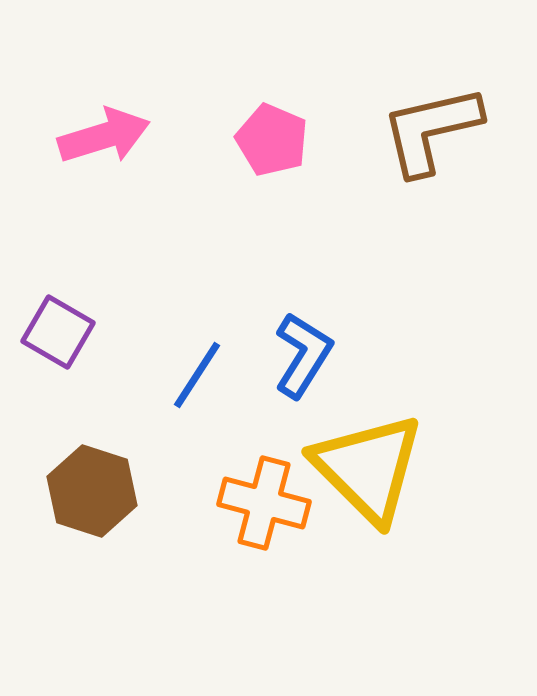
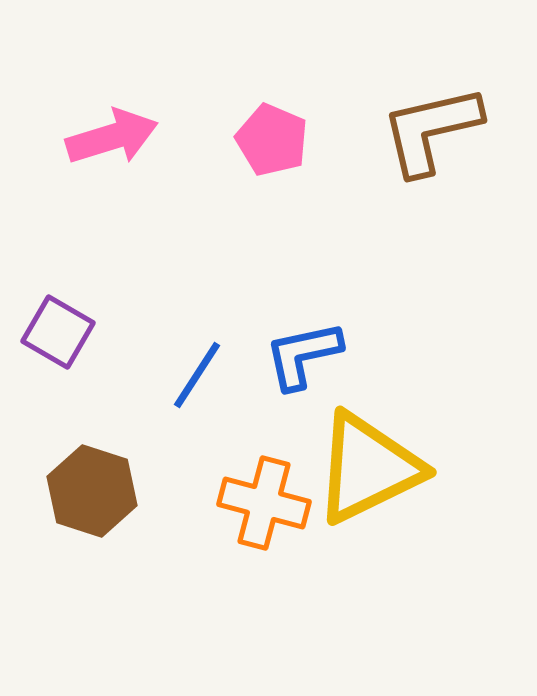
pink arrow: moved 8 px right, 1 px down
blue L-shape: rotated 134 degrees counterclockwise
yellow triangle: rotated 49 degrees clockwise
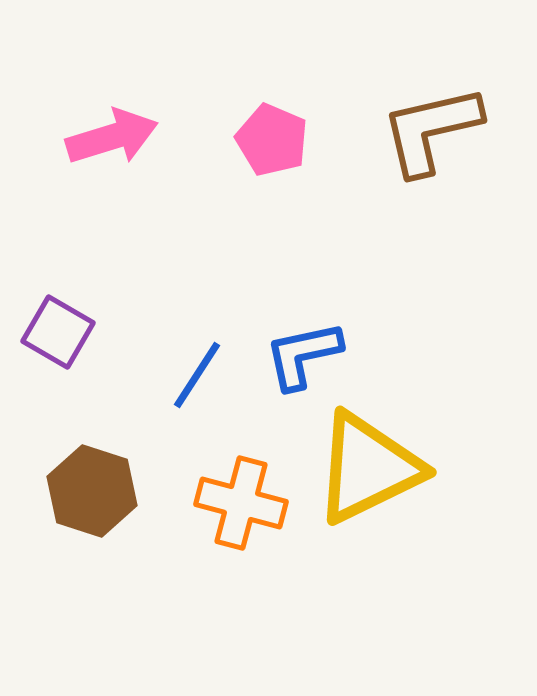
orange cross: moved 23 px left
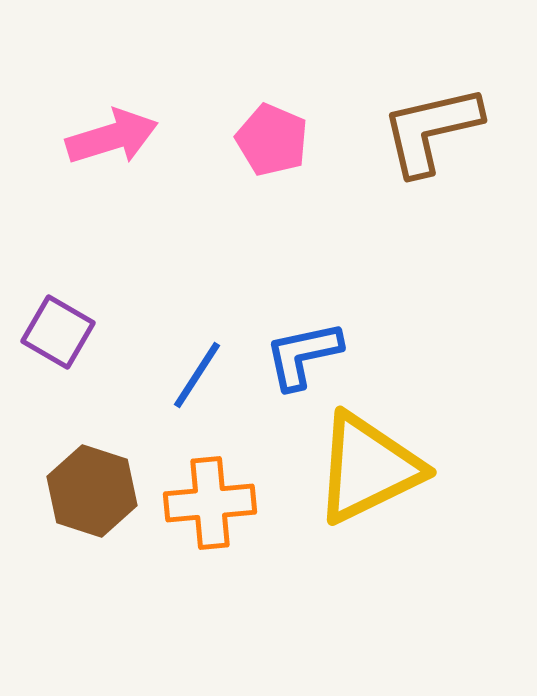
orange cross: moved 31 px left; rotated 20 degrees counterclockwise
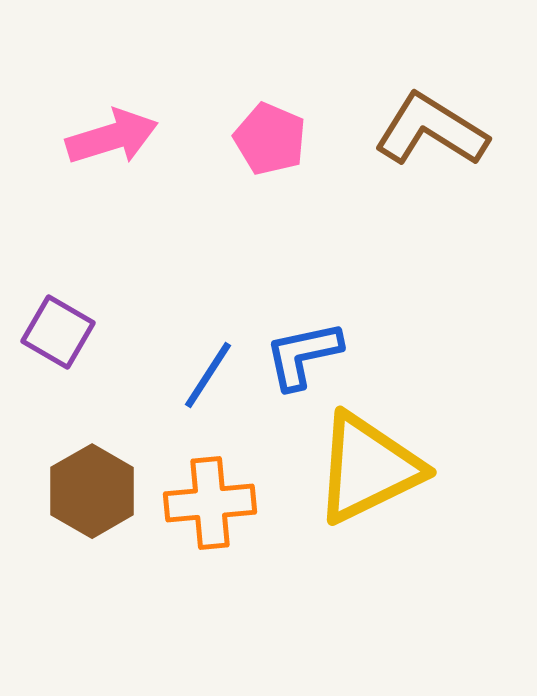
brown L-shape: rotated 45 degrees clockwise
pink pentagon: moved 2 px left, 1 px up
blue line: moved 11 px right
brown hexagon: rotated 12 degrees clockwise
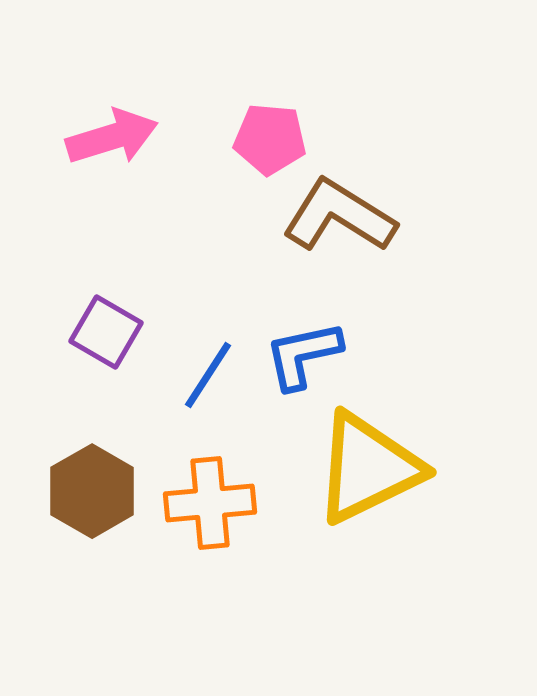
brown L-shape: moved 92 px left, 86 px down
pink pentagon: rotated 18 degrees counterclockwise
purple square: moved 48 px right
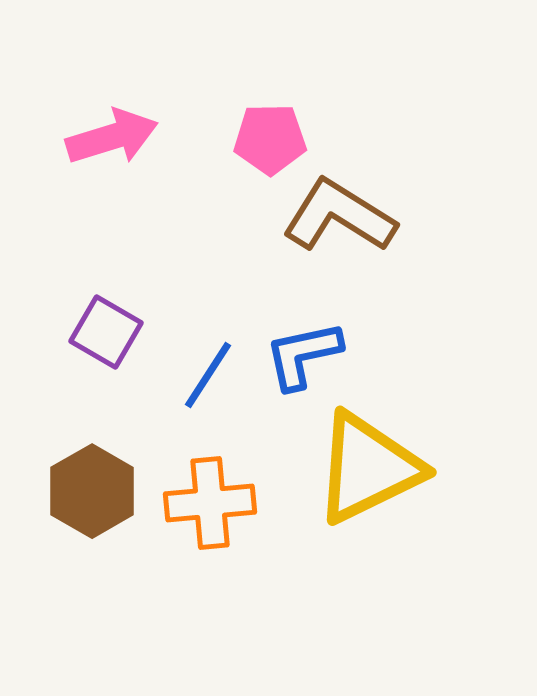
pink pentagon: rotated 6 degrees counterclockwise
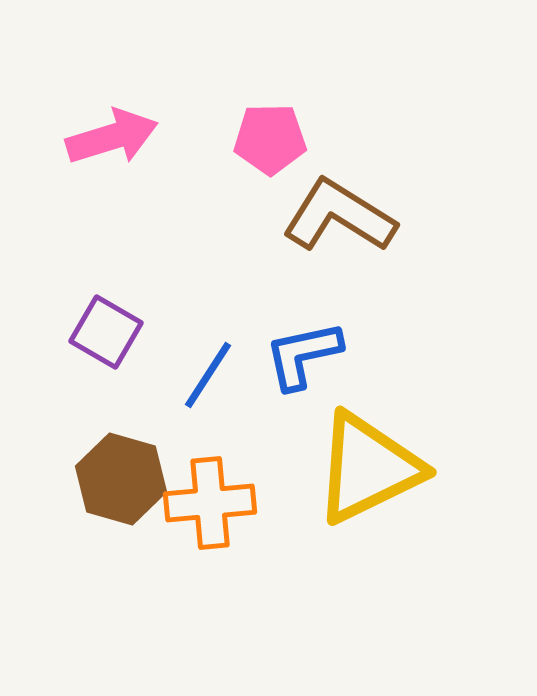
brown hexagon: moved 29 px right, 12 px up; rotated 14 degrees counterclockwise
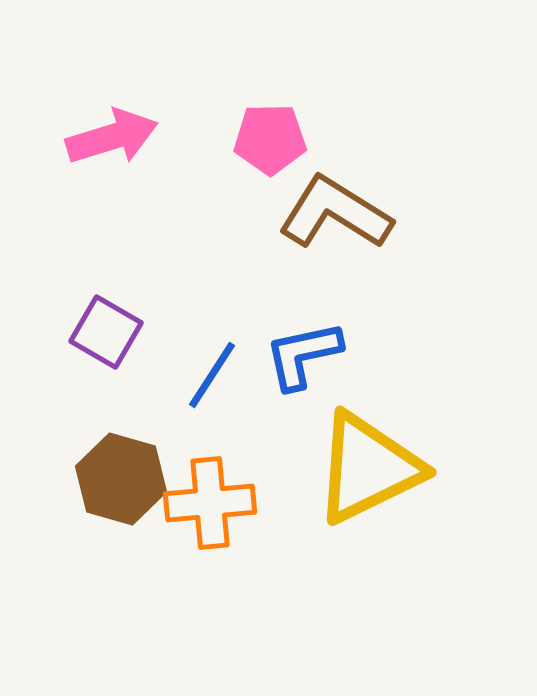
brown L-shape: moved 4 px left, 3 px up
blue line: moved 4 px right
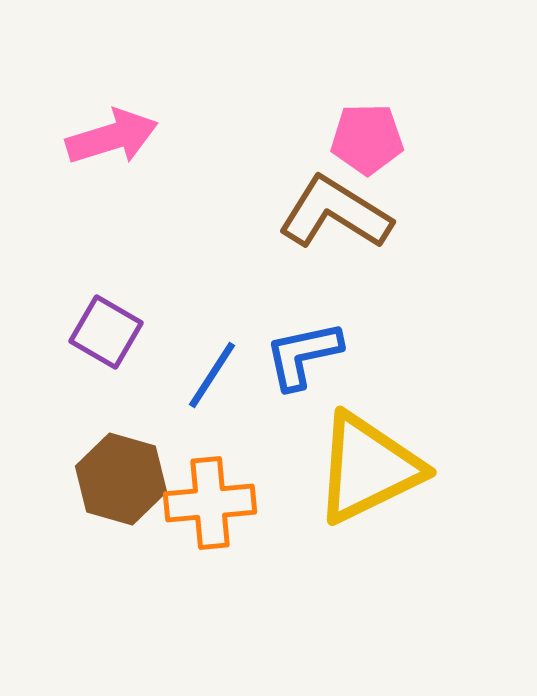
pink pentagon: moved 97 px right
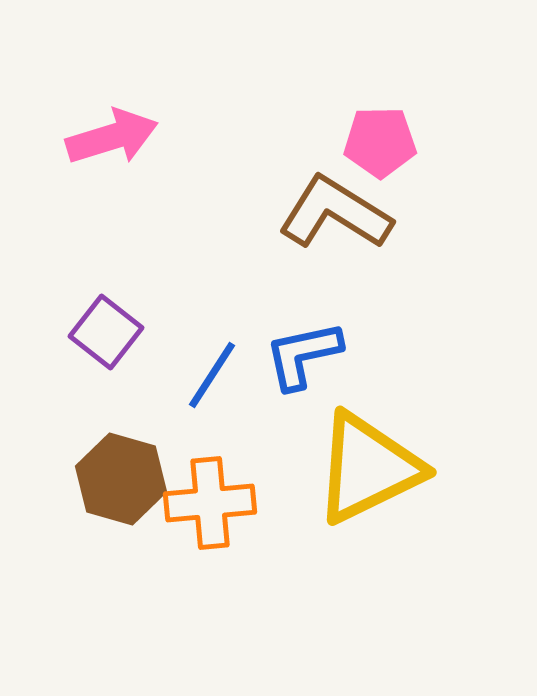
pink pentagon: moved 13 px right, 3 px down
purple square: rotated 8 degrees clockwise
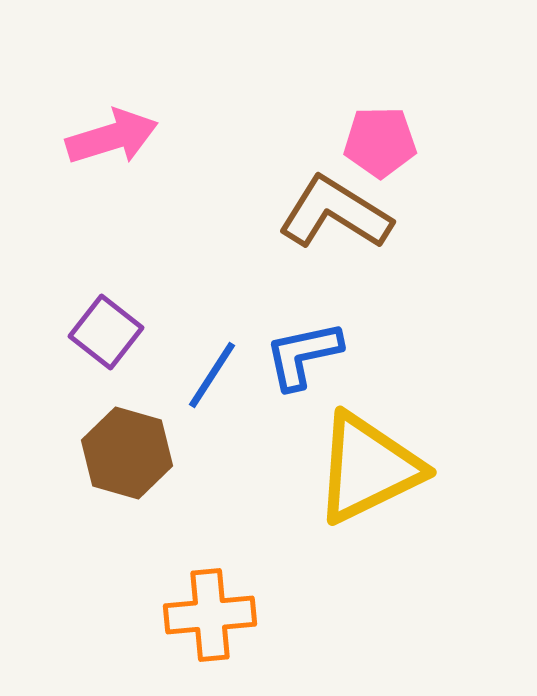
brown hexagon: moved 6 px right, 26 px up
orange cross: moved 112 px down
